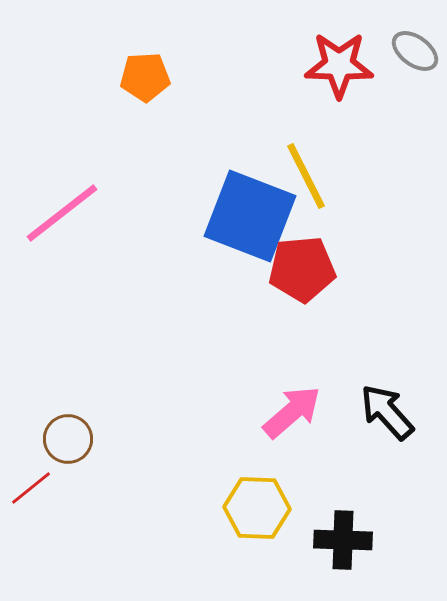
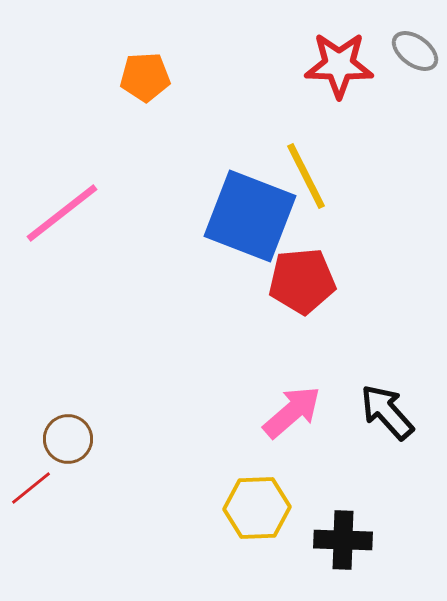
red pentagon: moved 12 px down
yellow hexagon: rotated 4 degrees counterclockwise
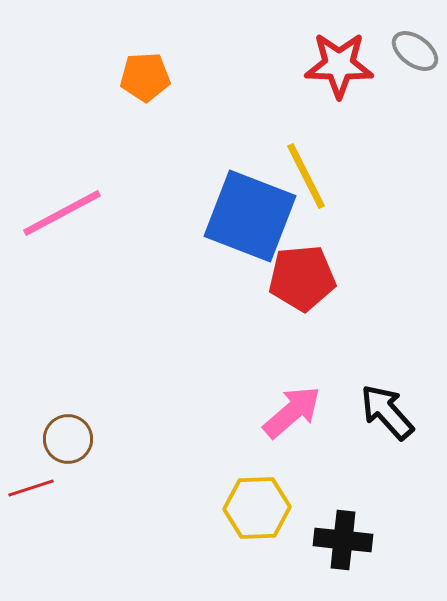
pink line: rotated 10 degrees clockwise
red pentagon: moved 3 px up
red line: rotated 21 degrees clockwise
black cross: rotated 4 degrees clockwise
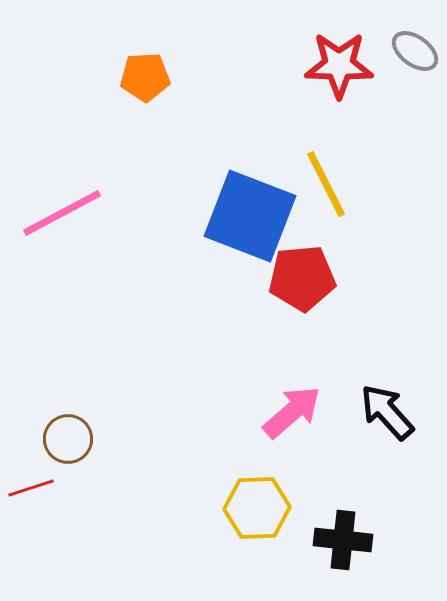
yellow line: moved 20 px right, 8 px down
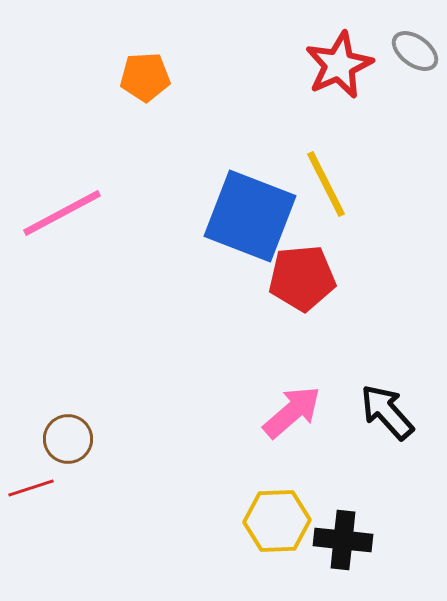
red star: rotated 26 degrees counterclockwise
yellow hexagon: moved 20 px right, 13 px down
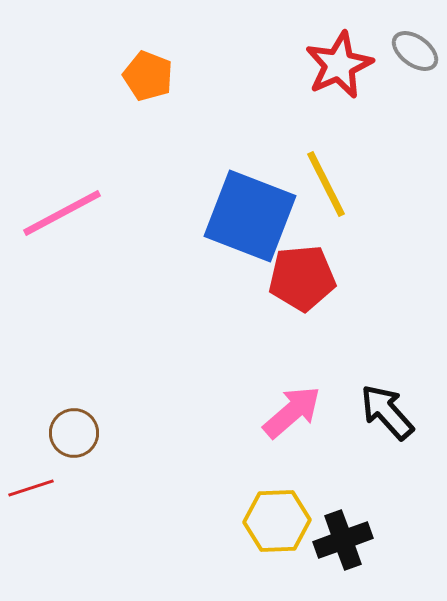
orange pentagon: moved 3 px right, 1 px up; rotated 24 degrees clockwise
brown circle: moved 6 px right, 6 px up
black cross: rotated 26 degrees counterclockwise
